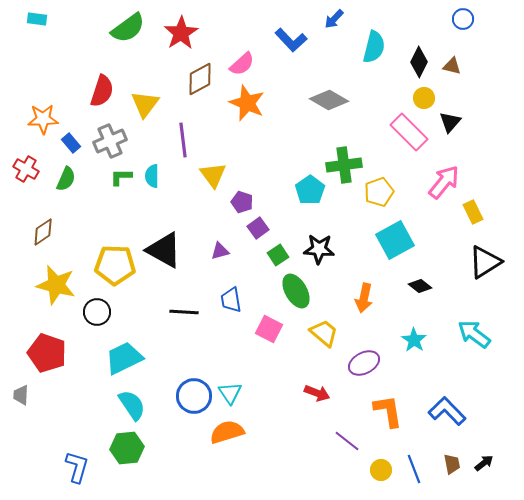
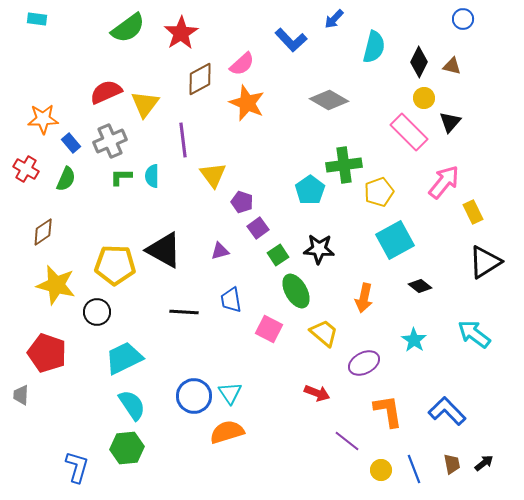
red semicircle at (102, 91): moved 4 px right, 1 px down; rotated 132 degrees counterclockwise
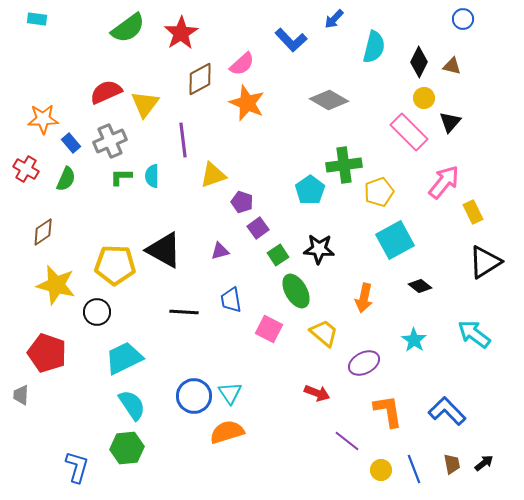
yellow triangle at (213, 175): rotated 48 degrees clockwise
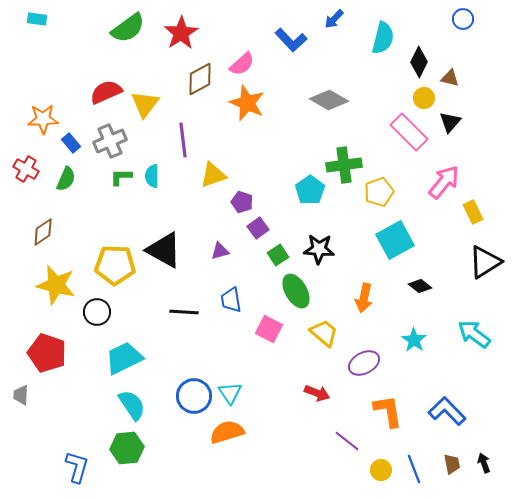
cyan semicircle at (374, 47): moved 9 px right, 9 px up
brown triangle at (452, 66): moved 2 px left, 12 px down
black arrow at (484, 463): rotated 72 degrees counterclockwise
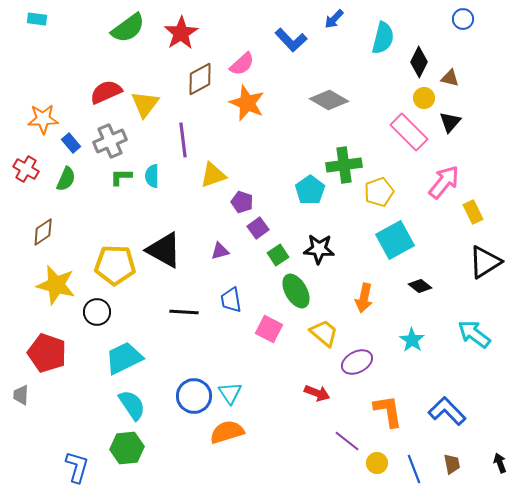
cyan star at (414, 340): moved 2 px left
purple ellipse at (364, 363): moved 7 px left, 1 px up
black arrow at (484, 463): moved 16 px right
yellow circle at (381, 470): moved 4 px left, 7 px up
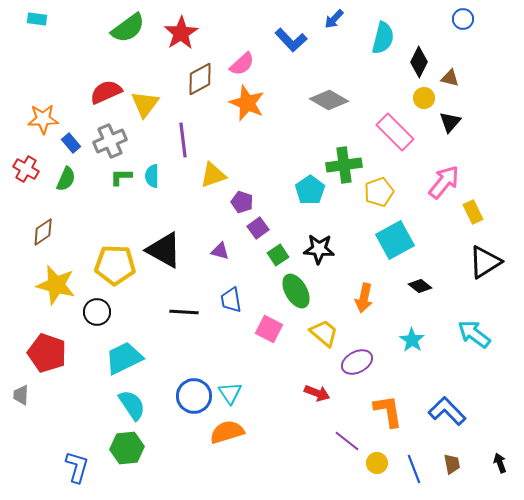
pink rectangle at (409, 132): moved 14 px left
purple triangle at (220, 251): rotated 30 degrees clockwise
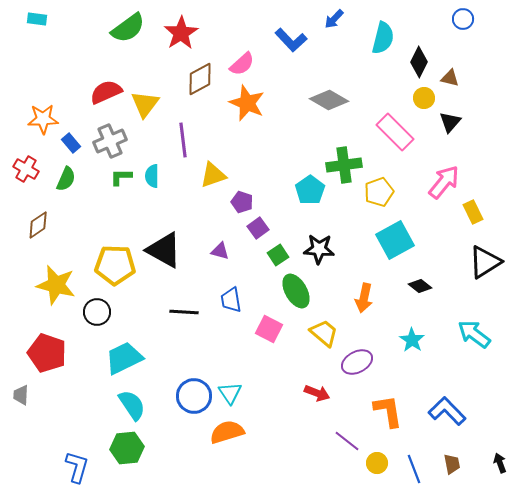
brown diamond at (43, 232): moved 5 px left, 7 px up
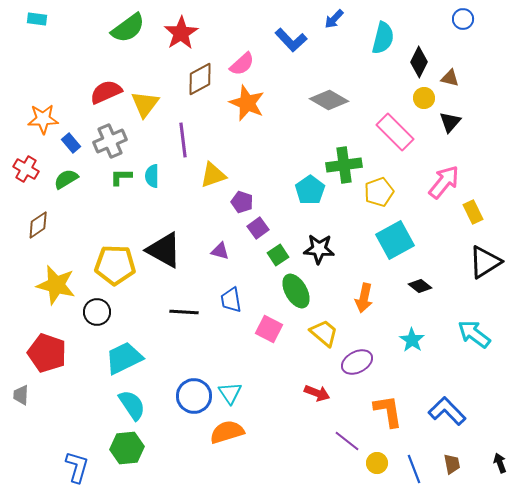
green semicircle at (66, 179): rotated 145 degrees counterclockwise
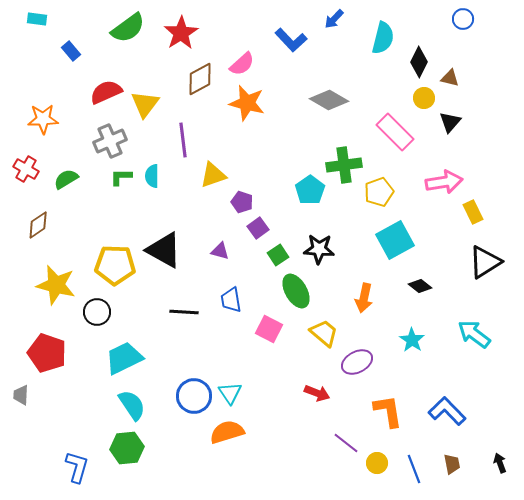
orange star at (247, 103): rotated 9 degrees counterclockwise
blue rectangle at (71, 143): moved 92 px up
pink arrow at (444, 182): rotated 42 degrees clockwise
purple line at (347, 441): moved 1 px left, 2 px down
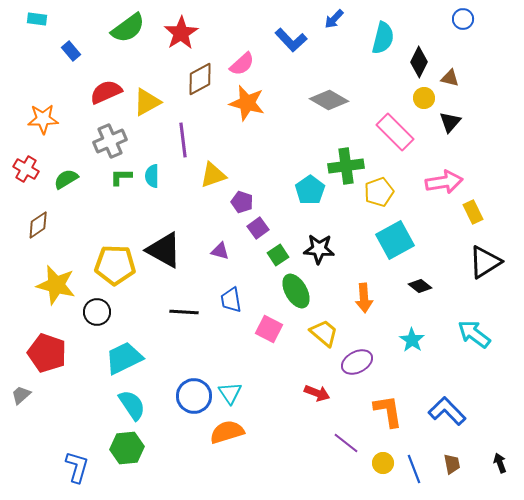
yellow triangle at (145, 104): moved 2 px right, 2 px up; rotated 24 degrees clockwise
green cross at (344, 165): moved 2 px right, 1 px down
orange arrow at (364, 298): rotated 16 degrees counterclockwise
gray trapezoid at (21, 395): rotated 45 degrees clockwise
yellow circle at (377, 463): moved 6 px right
